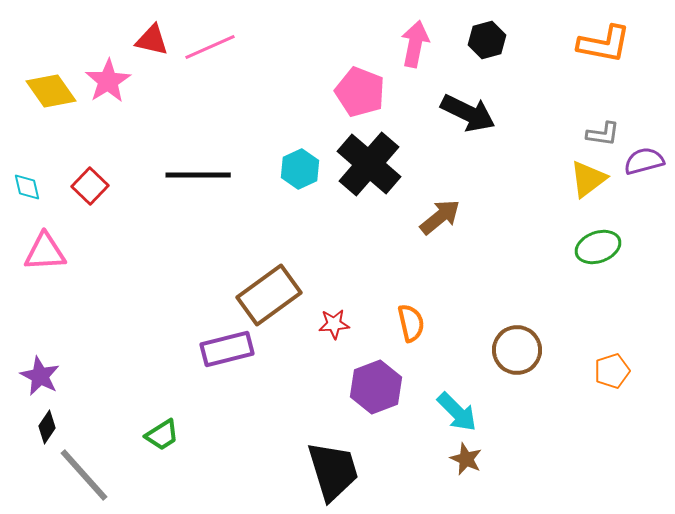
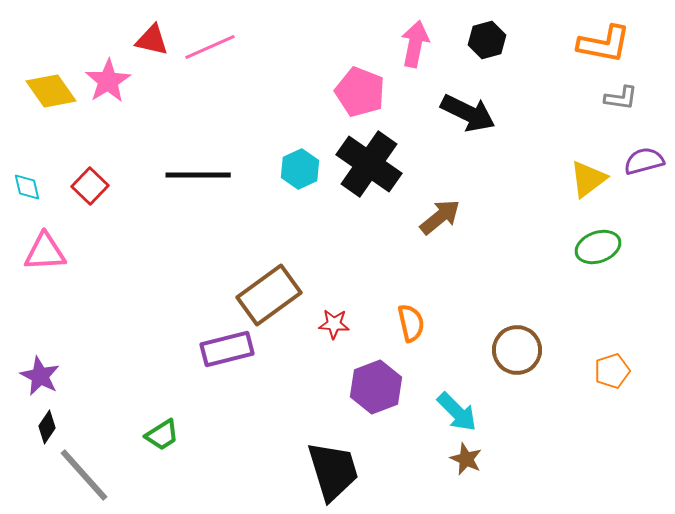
gray L-shape: moved 18 px right, 36 px up
black cross: rotated 6 degrees counterclockwise
red star: rotated 8 degrees clockwise
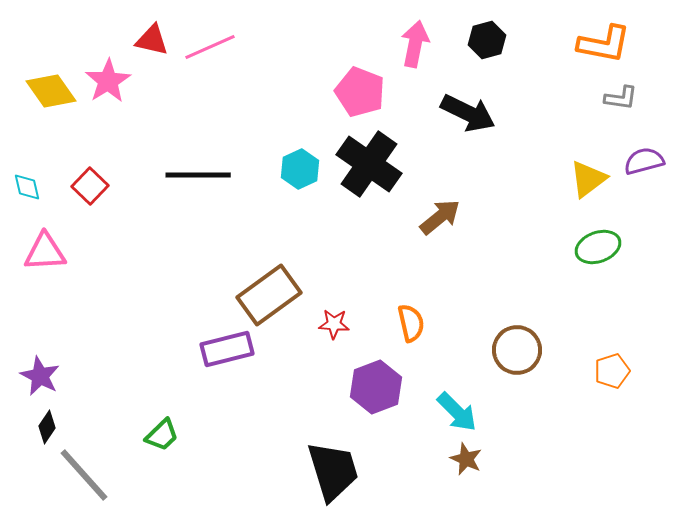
green trapezoid: rotated 12 degrees counterclockwise
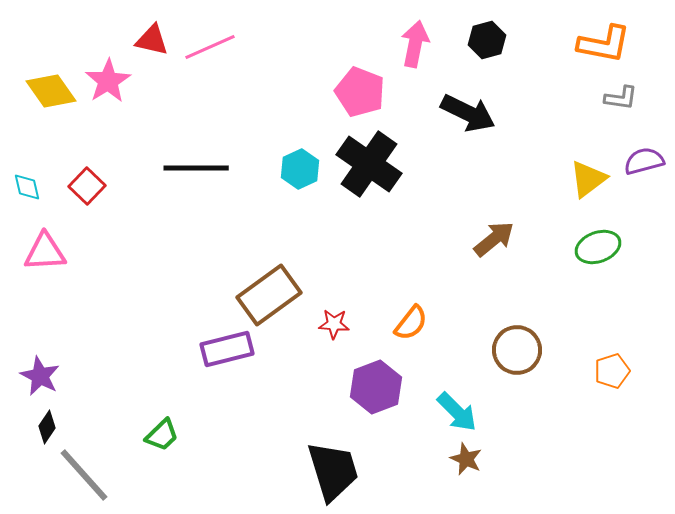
black line: moved 2 px left, 7 px up
red square: moved 3 px left
brown arrow: moved 54 px right, 22 px down
orange semicircle: rotated 51 degrees clockwise
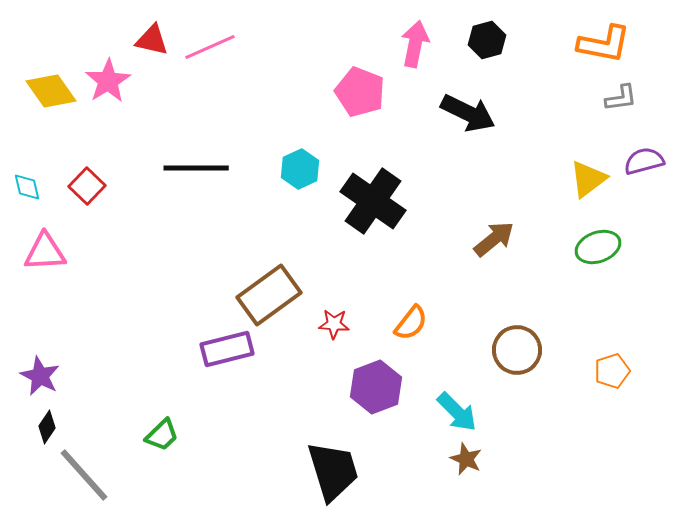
gray L-shape: rotated 16 degrees counterclockwise
black cross: moved 4 px right, 37 px down
